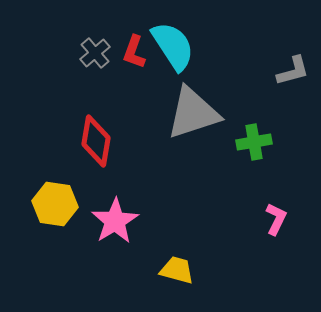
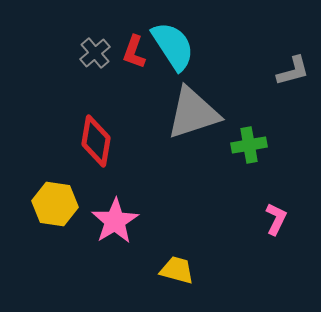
green cross: moved 5 px left, 3 px down
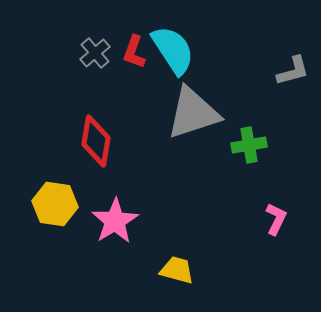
cyan semicircle: moved 4 px down
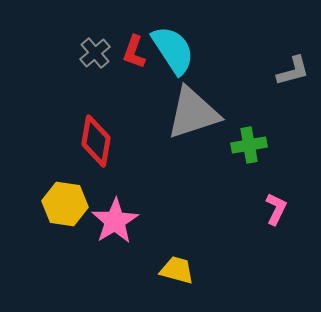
yellow hexagon: moved 10 px right
pink L-shape: moved 10 px up
